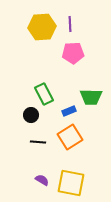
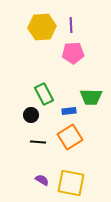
purple line: moved 1 px right, 1 px down
blue rectangle: rotated 16 degrees clockwise
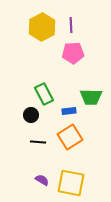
yellow hexagon: rotated 24 degrees counterclockwise
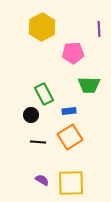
purple line: moved 28 px right, 4 px down
green trapezoid: moved 2 px left, 12 px up
yellow square: rotated 12 degrees counterclockwise
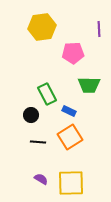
yellow hexagon: rotated 20 degrees clockwise
green rectangle: moved 3 px right
blue rectangle: rotated 32 degrees clockwise
purple semicircle: moved 1 px left, 1 px up
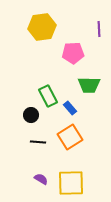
green rectangle: moved 1 px right, 2 px down
blue rectangle: moved 1 px right, 3 px up; rotated 24 degrees clockwise
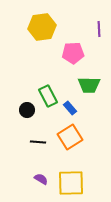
black circle: moved 4 px left, 5 px up
